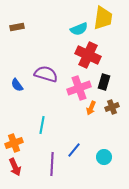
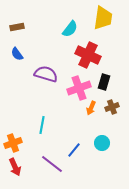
cyan semicircle: moved 9 px left; rotated 30 degrees counterclockwise
blue semicircle: moved 31 px up
orange cross: moved 1 px left
cyan circle: moved 2 px left, 14 px up
purple line: rotated 55 degrees counterclockwise
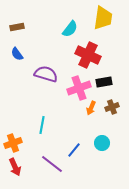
black rectangle: rotated 63 degrees clockwise
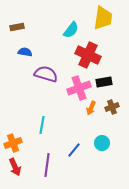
cyan semicircle: moved 1 px right, 1 px down
blue semicircle: moved 8 px right, 2 px up; rotated 136 degrees clockwise
purple line: moved 5 px left, 1 px down; rotated 60 degrees clockwise
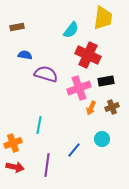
blue semicircle: moved 3 px down
black rectangle: moved 2 px right, 1 px up
cyan line: moved 3 px left
cyan circle: moved 4 px up
red arrow: rotated 54 degrees counterclockwise
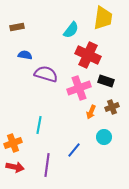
black rectangle: rotated 28 degrees clockwise
orange arrow: moved 4 px down
cyan circle: moved 2 px right, 2 px up
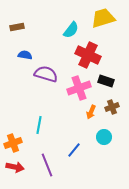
yellow trapezoid: rotated 115 degrees counterclockwise
purple line: rotated 30 degrees counterclockwise
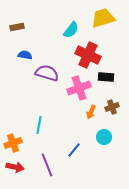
purple semicircle: moved 1 px right, 1 px up
black rectangle: moved 4 px up; rotated 14 degrees counterclockwise
